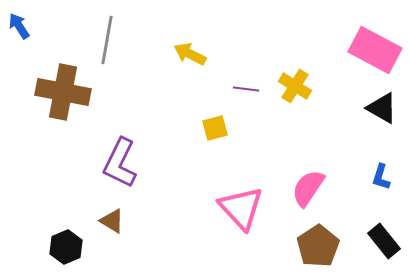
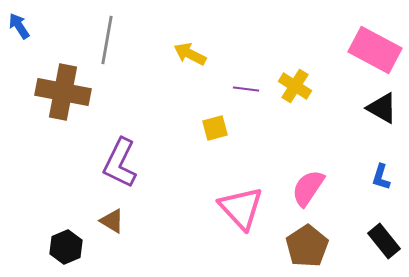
brown pentagon: moved 11 px left
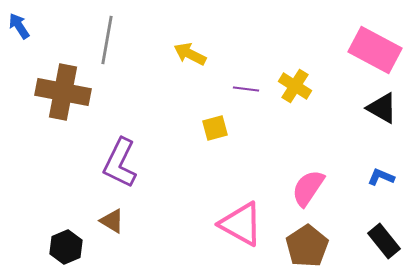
blue L-shape: rotated 96 degrees clockwise
pink triangle: moved 16 px down; rotated 18 degrees counterclockwise
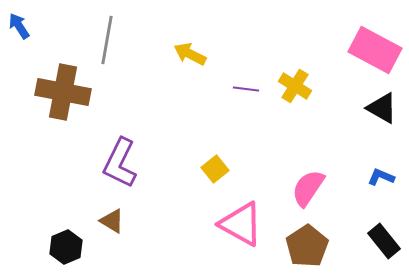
yellow square: moved 41 px down; rotated 24 degrees counterclockwise
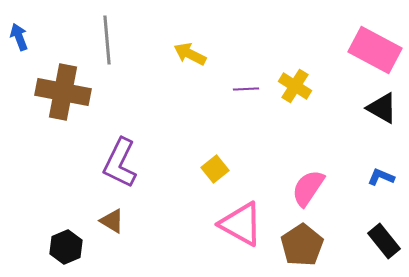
blue arrow: moved 11 px down; rotated 12 degrees clockwise
gray line: rotated 15 degrees counterclockwise
purple line: rotated 10 degrees counterclockwise
brown pentagon: moved 5 px left, 1 px up
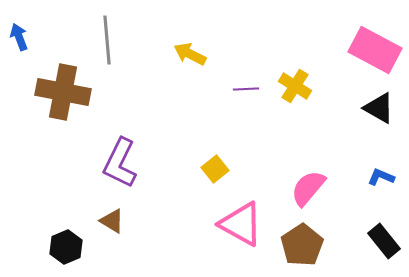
black triangle: moved 3 px left
pink semicircle: rotated 6 degrees clockwise
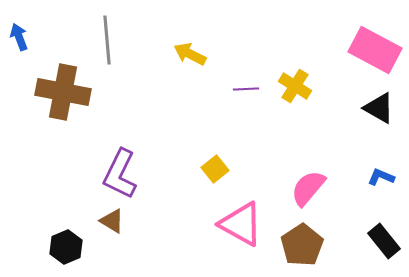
purple L-shape: moved 11 px down
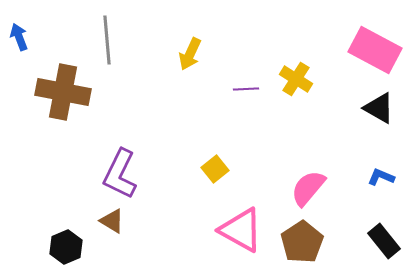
yellow arrow: rotated 92 degrees counterclockwise
yellow cross: moved 1 px right, 7 px up
pink triangle: moved 6 px down
brown pentagon: moved 3 px up
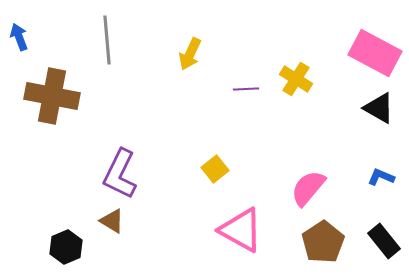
pink rectangle: moved 3 px down
brown cross: moved 11 px left, 4 px down
brown pentagon: moved 21 px right
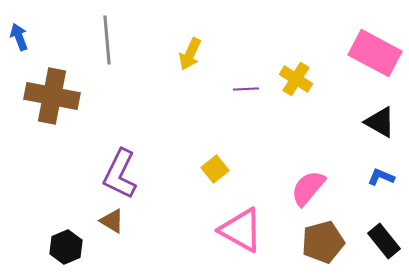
black triangle: moved 1 px right, 14 px down
brown pentagon: rotated 18 degrees clockwise
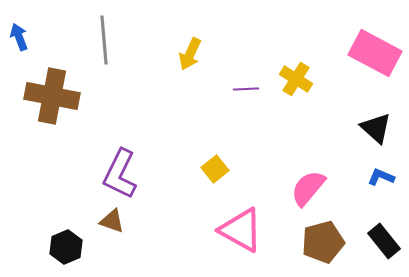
gray line: moved 3 px left
black triangle: moved 4 px left, 6 px down; rotated 12 degrees clockwise
brown triangle: rotated 12 degrees counterclockwise
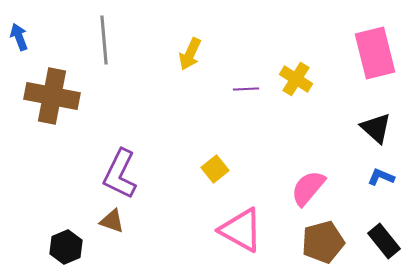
pink rectangle: rotated 48 degrees clockwise
